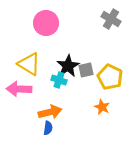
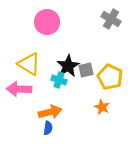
pink circle: moved 1 px right, 1 px up
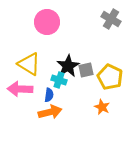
pink arrow: moved 1 px right
blue semicircle: moved 1 px right, 33 px up
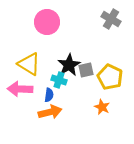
black star: moved 1 px right, 1 px up
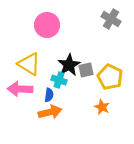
pink circle: moved 3 px down
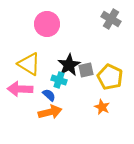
pink circle: moved 1 px up
blue semicircle: rotated 56 degrees counterclockwise
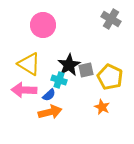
pink circle: moved 4 px left, 1 px down
pink arrow: moved 4 px right, 1 px down
blue semicircle: rotated 96 degrees clockwise
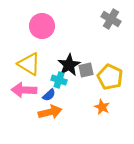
pink circle: moved 1 px left, 1 px down
